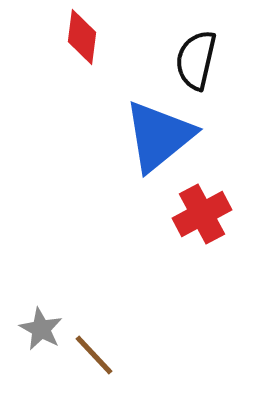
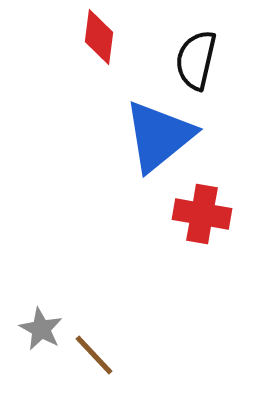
red diamond: moved 17 px right
red cross: rotated 38 degrees clockwise
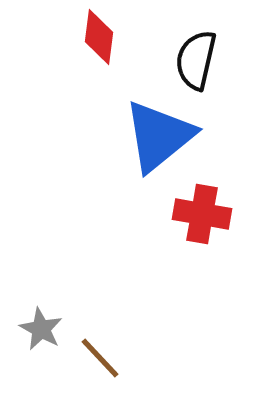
brown line: moved 6 px right, 3 px down
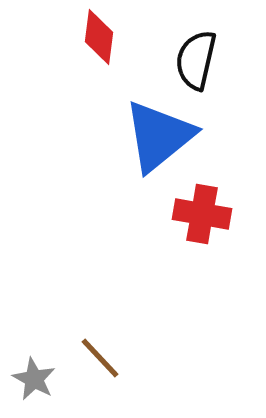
gray star: moved 7 px left, 50 px down
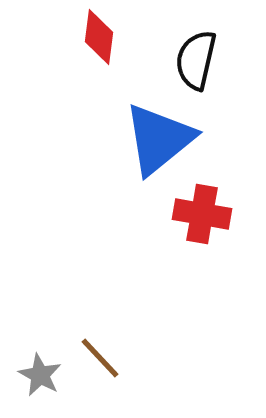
blue triangle: moved 3 px down
gray star: moved 6 px right, 4 px up
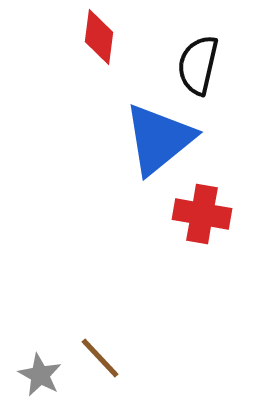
black semicircle: moved 2 px right, 5 px down
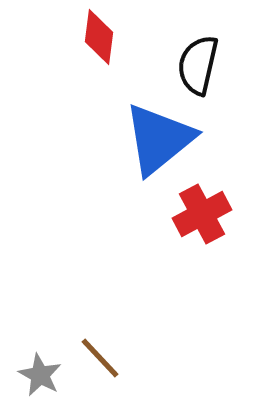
red cross: rotated 38 degrees counterclockwise
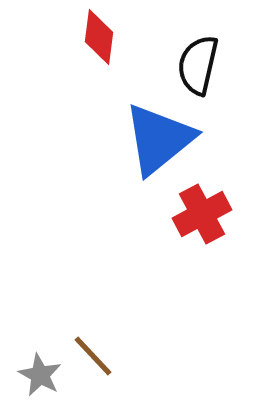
brown line: moved 7 px left, 2 px up
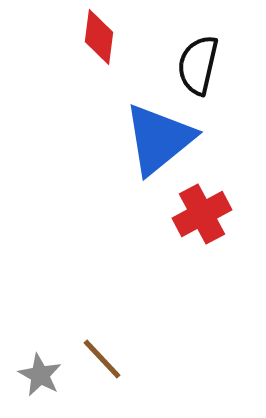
brown line: moved 9 px right, 3 px down
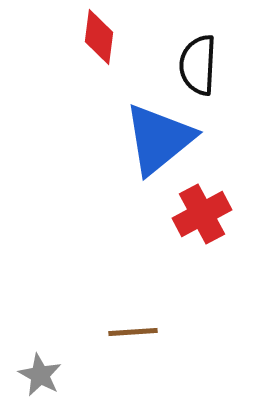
black semicircle: rotated 10 degrees counterclockwise
brown line: moved 31 px right, 27 px up; rotated 51 degrees counterclockwise
